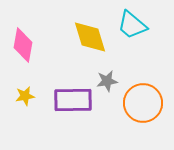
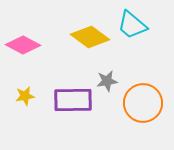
yellow diamond: rotated 36 degrees counterclockwise
pink diamond: rotated 72 degrees counterclockwise
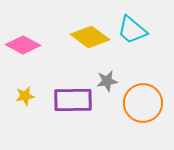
cyan trapezoid: moved 5 px down
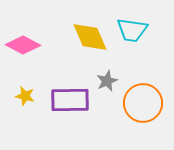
cyan trapezoid: rotated 32 degrees counterclockwise
yellow diamond: rotated 30 degrees clockwise
gray star: rotated 15 degrees counterclockwise
yellow star: rotated 24 degrees clockwise
purple rectangle: moved 3 px left
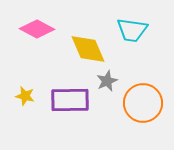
yellow diamond: moved 2 px left, 12 px down
pink diamond: moved 14 px right, 16 px up
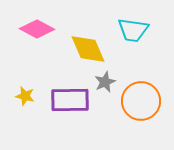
cyan trapezoid: moved 1 px right
gray star: moved 2 px left, 1 px down
orange circle: moved 2 px left, 2 px up
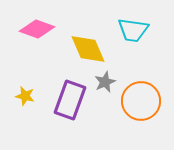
pink diamond: rotated 8 degrees counterclockwise
purple rectangle: rotated 69 degrees counterclockwise
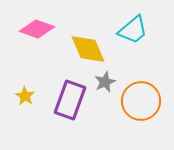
cyan trapezoid: rotated 48 degrees counterclockwise
yellow star: rotated 18 degrees clockwise
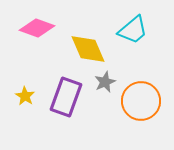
pink diamond: moved 1 px up
purple rectangle: moved 4 px left, 3 px up
